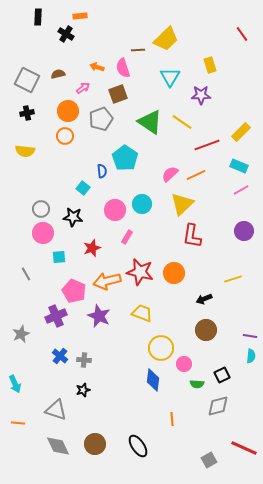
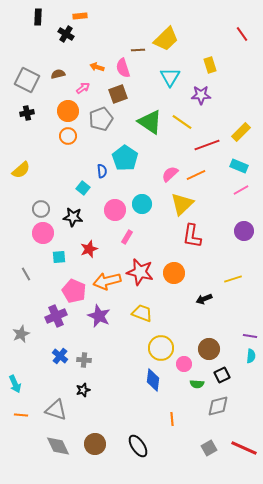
orange circle at (65, 136): moved 3 px right
yellow semicircle at (25, 151): moved 4 px left, 19 px down; rotated 48 degrees counterclockwise
red star at (92, 248): moved 3 px left, 1 px down
brown circle at (206, 330): moved 3 px right, 19 px down
orange line at (18, 423): moved 3 px right, 8 px up
gray square at (209, 460): moved 12 px up
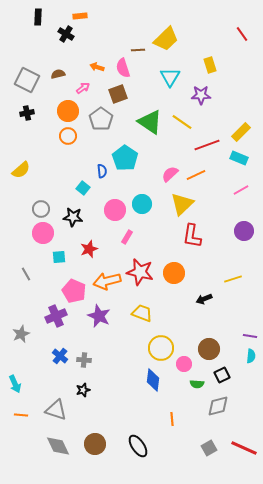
gray pentagon at (101, 119): rotated 15 degrees counterclockwise
cyan rectangle at (239, 166): moved 8 px up
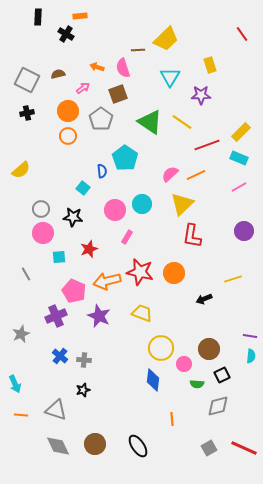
pink line at (241, 190): moved 2 px left, 3 px up
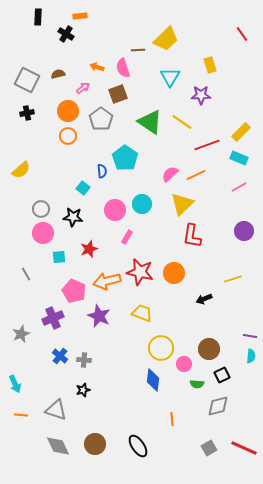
purple cross at (56, 316): moved 3 px left, 2 px down
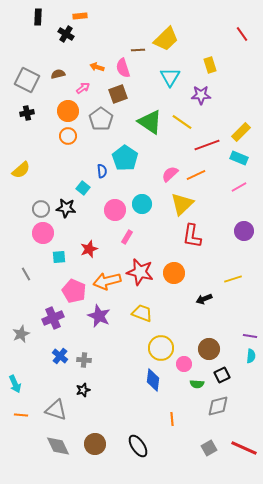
black star at (73, 217): moved 7 px left, 9 px up
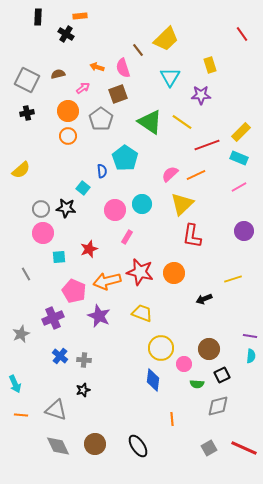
brown line at (138, 50): rotated 56 degrees clockwise
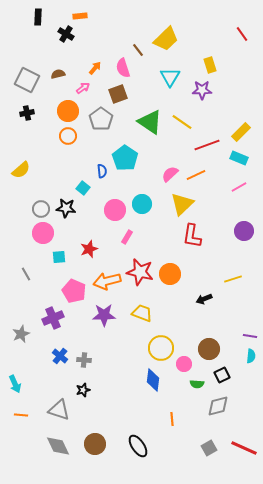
orange arrow at (97, 67): moved 2 px left, 1 px down; rotated 112 degrees clockwise
purple star at (201, 95): moved 1 px right, 5 px up
orange circle at (174, 273): moved 4 px left, 1 px down
purple star at (99, 316): moved 5 px right, 1 px up; rotated 25 degrees counterclockwise
gray triangle at (56, 410): moved 3 px right
